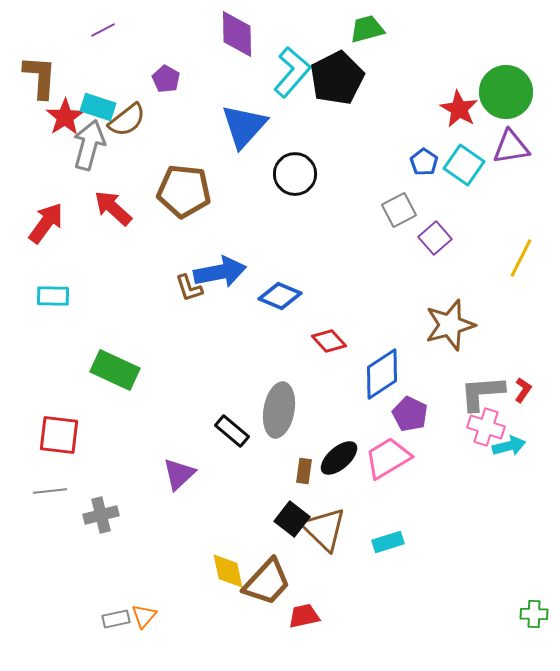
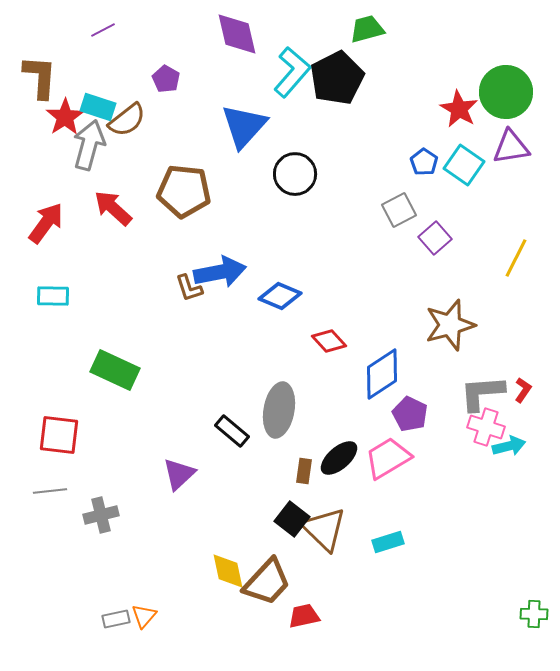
purple diamond at (237, 34): rotated 12 degrees counterclockwise
yellow line at (521, 258): moved 5 px left
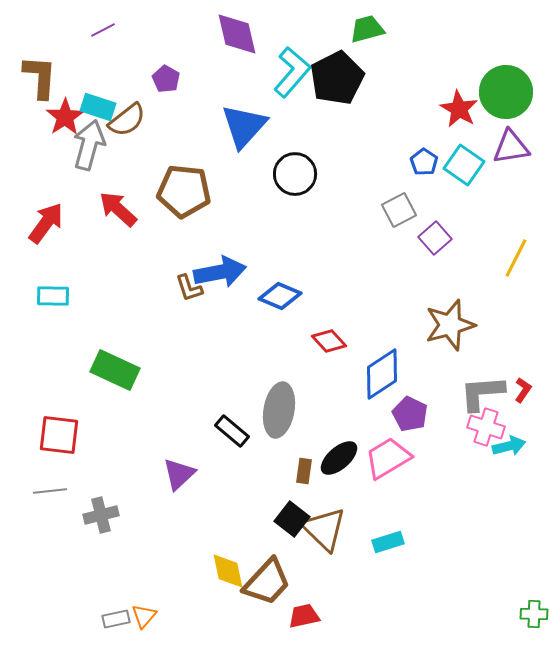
red arrow at (113, 208): moved 5 px right, 1 px down
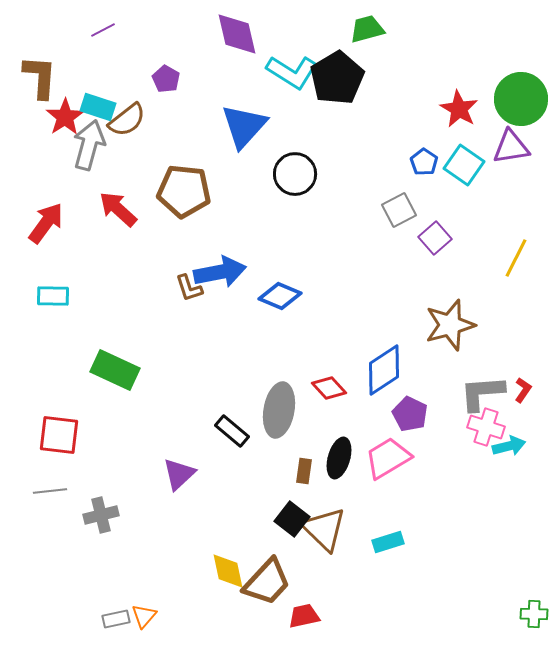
cyan L-shape at (292, 72): rotated 81 degrees clockwise
black pentagon at (337, 78): rotated 4 degrees counterclockwise
green circle at (506, 92): moved 15 px right, 7 px down
red diamond at (329, 341): moved 47 px down
blue diamond at (382, 374): moved 2 px right, 4 px up
black ellipse at (339, 458): rotated 33 degrees counterclockwise
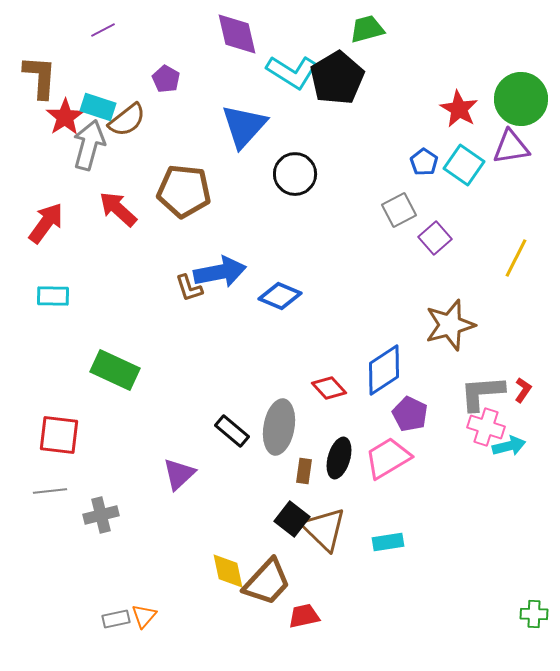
gray ellipse at (279, 410): moved 17 px down
cyan rectangle at (388, 542): rotated 8 degrees clockwise
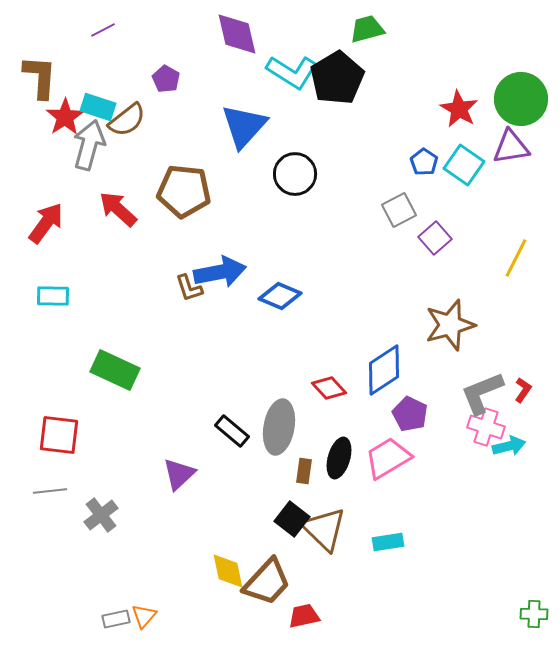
gray L-shape at (482, 393): rotated 18 degrees counterclockwise
gray cross at (101, 515): rotated 24 degrees counterclockwise
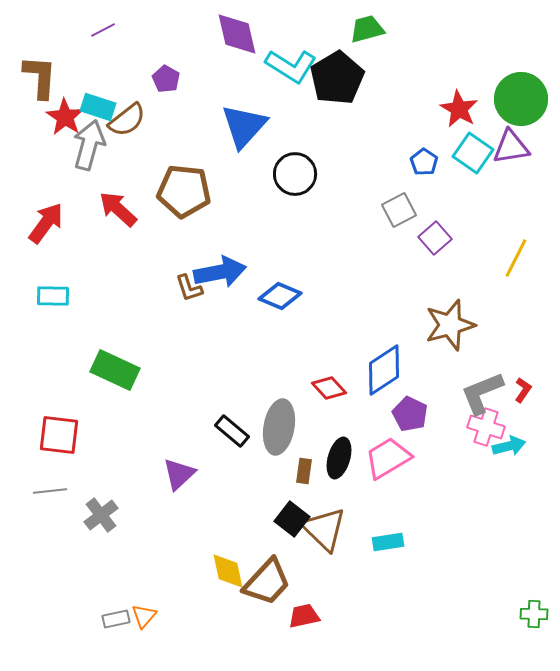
cyan L-shape at (292, 72): moved 1 px left, 6 px up
red star at (65, 117): rotated 6 degrees counterclockwise
cyan square at (464, 165): moved 9 px right, 12 px up
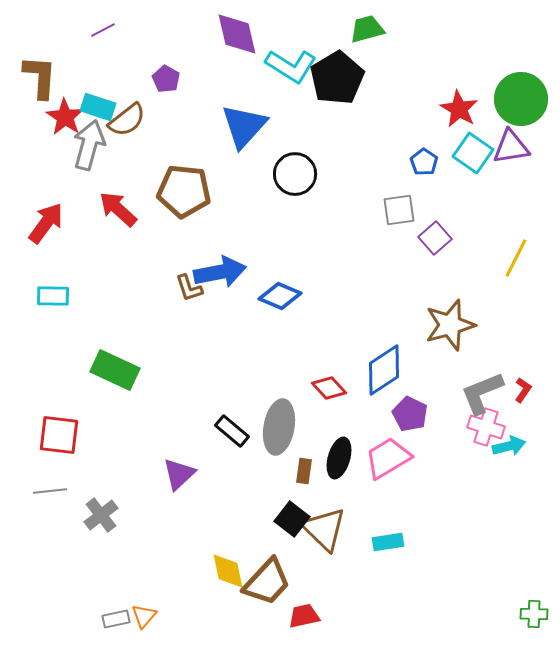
gray square at (399, 210): rotated 20 degrees clockwise
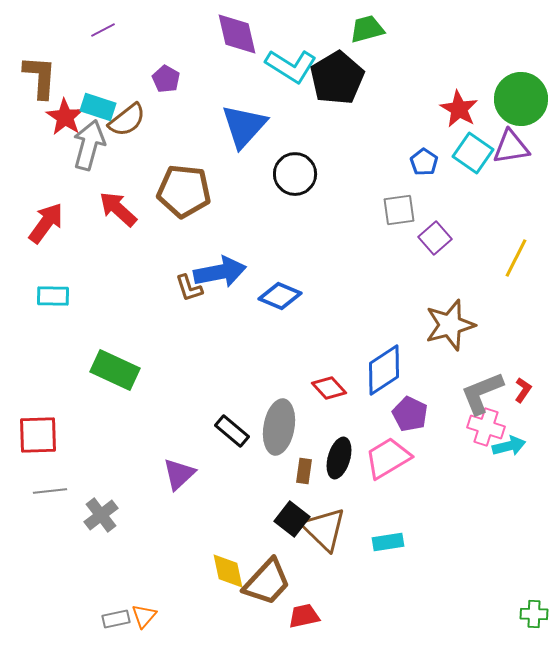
red square at (59, 435): moved 21 px left; rotated 9 degrees counterclockwise
